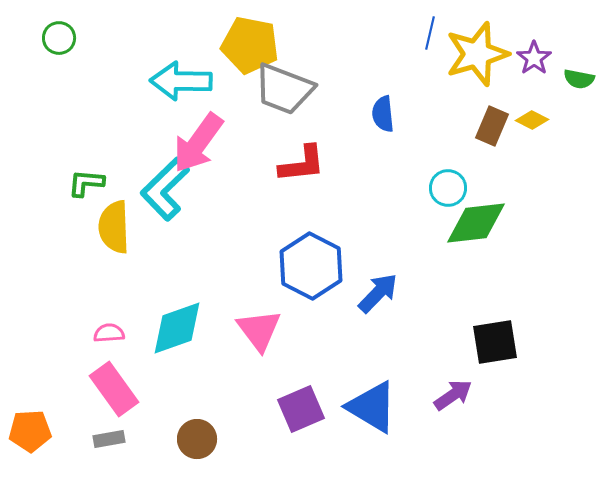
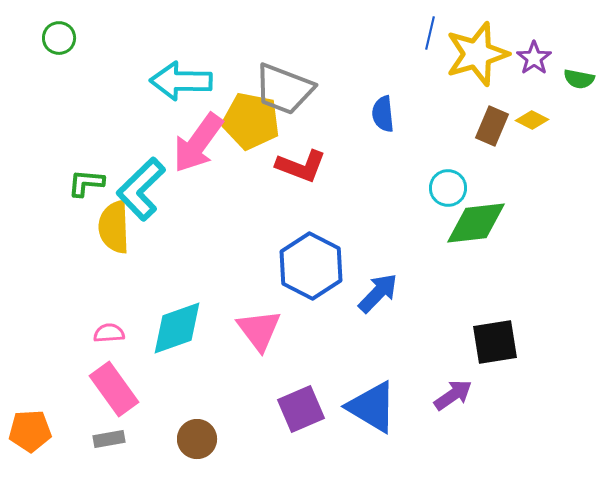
yellow pentagon: moved 1 px right, 76 px down
red L-shape: moved 1 px left, 2 px down; rotated 27 degrees clockwise
cyan L-shape: moved 24 px left
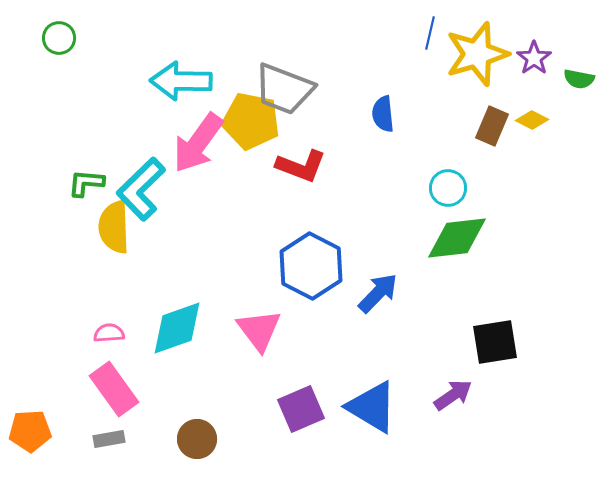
green diamond: moved 19 px left, 15 px down
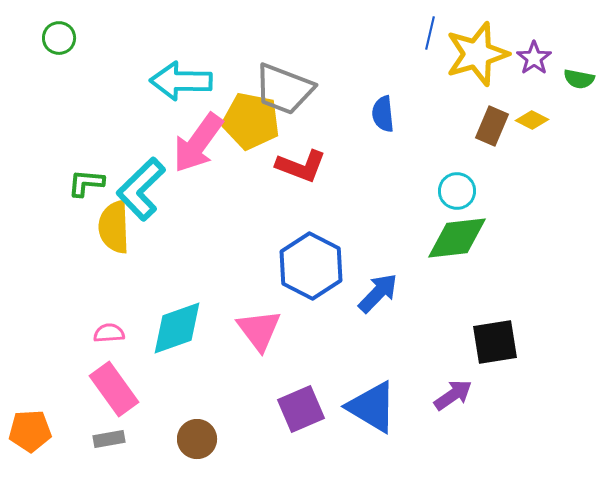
cyan circle: moved 9 px right, 3 px down
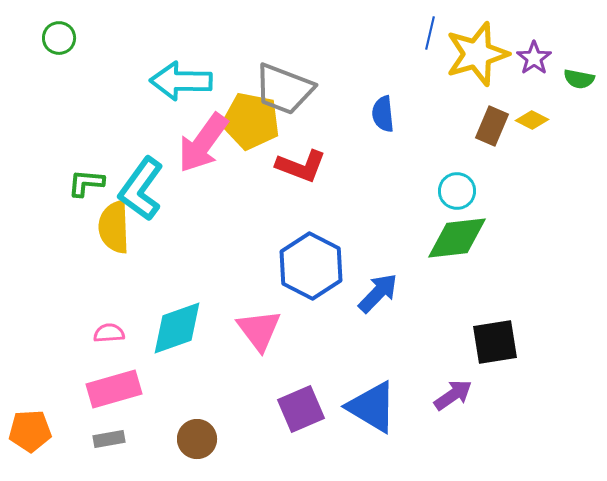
pink arrow: moved 5 px right
cyan L-shape: rotated 10 degrees counterclockwise
pink rectangle: rotated 70 degrees counterclockwise
